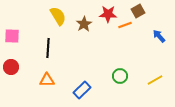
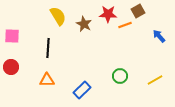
brown star: rotated 14 degrees counterclockwise
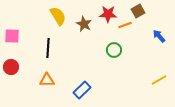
green circle: moved 6 px left, 26 px up
yellow line: moved 4 px right
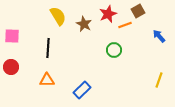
red star: rotated 24 degrees counterclockwise
yellow line: rotated 42 degrees counterclockwise
